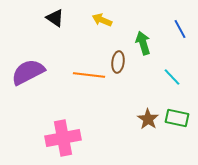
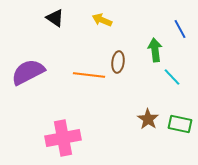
green arrow: moved 12 px right, 7 px down; rotated 10 degrees clockwise
green rectangle: moved 3 px right, 6 px down
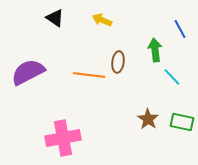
green rectangle: moved 2 px right, 2 px up
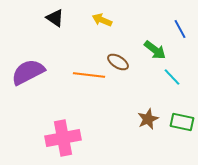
green arrow: rotated 135 degrees clockwise
brown ellipse: rotated 65 degrees counterclockwise
brown star: rotated 15 degrees clockwise
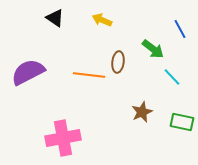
green arrow: moved 2 px left, 1 px up
brown ellipse: rotated 65 degrees clockwise
brown star: moved 6 px left, 7 px up
